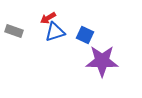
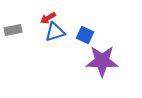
gray rectangle: moved 1 px left, 1 px up; rotated 30 degrees counterclockwise
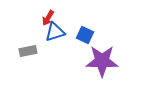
red arrow: rotated 28 degrees counterclockwise
gray rectangle: moved 15 px right, 21 px down
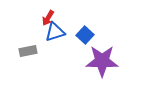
blue square: rotated 18 degrees clockwise
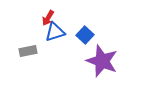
purple star: rotated 20 degrees clockwise
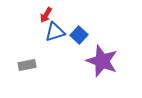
red arrow: moved 2 px left, 3 px up
blue square: moved 6 px left
gray rectangle: moved 1 px left, 14 px down
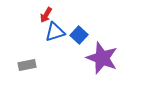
purple star: moved 3 px up
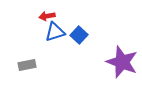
red arrow: moved 1 px right, 1 px down; rotated 49 degrees clockwise
purple star: moved 20 px right, 4 px down
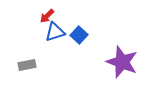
red arrow: rotated 35 degrees counterclockwise
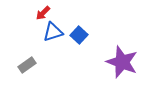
red arrow: moved 4 px left, 3 px up
blue triangle: moved 2 px left
gray rectangle: rotated 24 degrees counterclockwise
